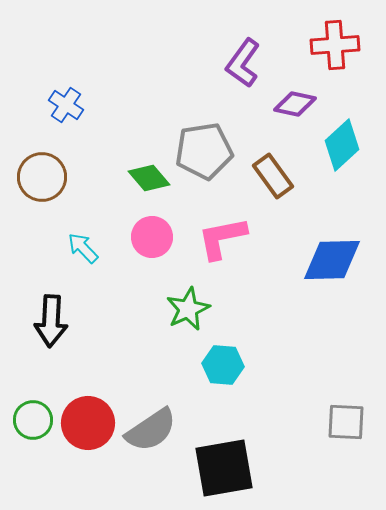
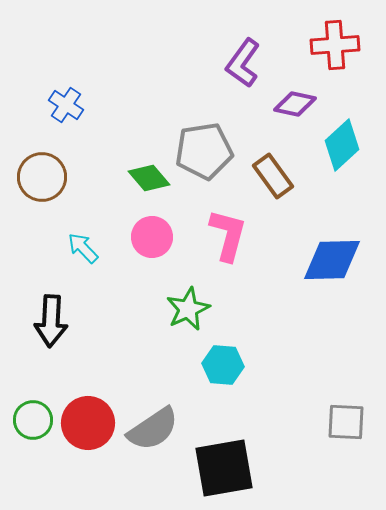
pink L-shape: moved 6 px right, 3 px up; rotated 116 degrees clockwise
gray semicircle: moved 2 px right, 1 px up
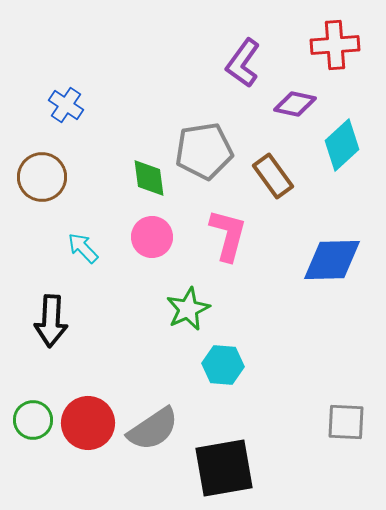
green diamond: rotated 33 degrees clockwise
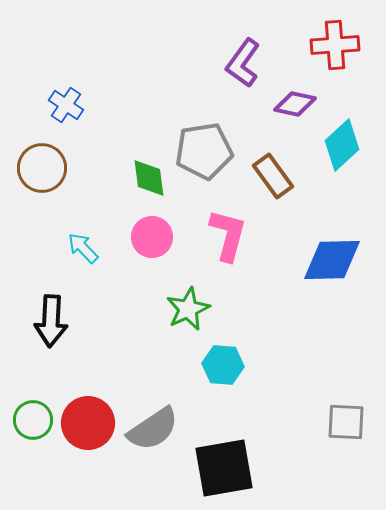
brown circle: moved 9 px up
